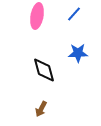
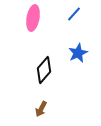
pink ellipse: moved 4 px left, 2 px down
blue star: rotated 24 degrees counterclockwise
black diamond: rotated 56 degrees clockwise
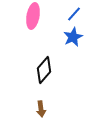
pink ellipse: moved 2 px up
blue star: moved 5 px left, 16 px up
brown arrow: rotated 35 degrees counterclockwise
